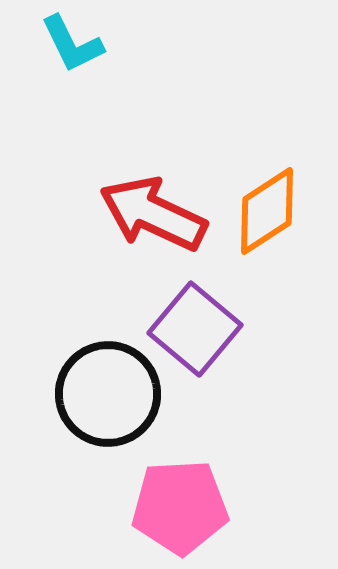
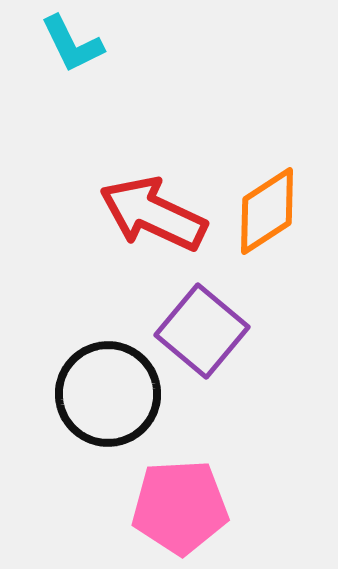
purple square: moved 7 px right, 2 px down
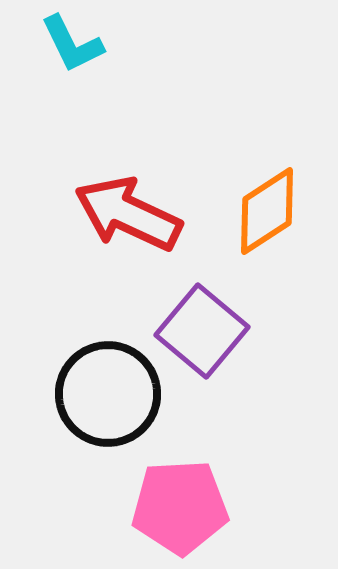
red arrow: moved 25 px left
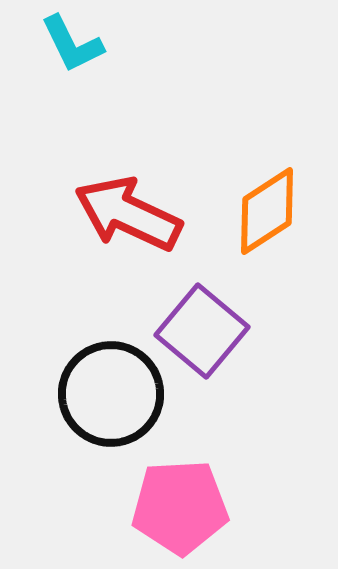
black circle: moved 3 px right
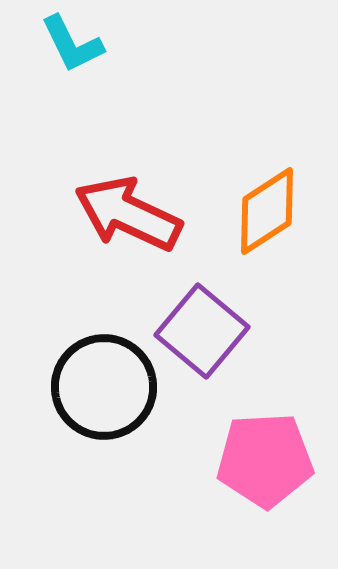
black circle: moved 7 px left, 7 px up
pink pentagon: moved 85 px right, 47 px up
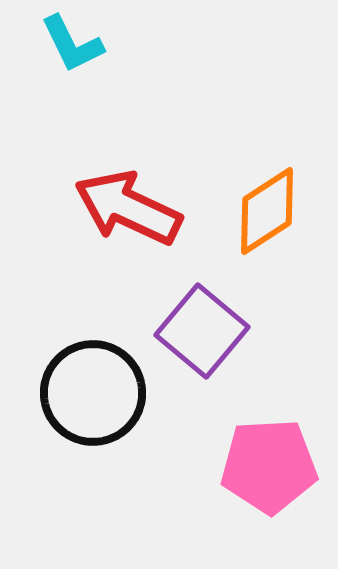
red arrow: moved 6 px up
black circle: moved 11 px left, 6 px down
pink pentagon: moved 4 px right, 6 px down
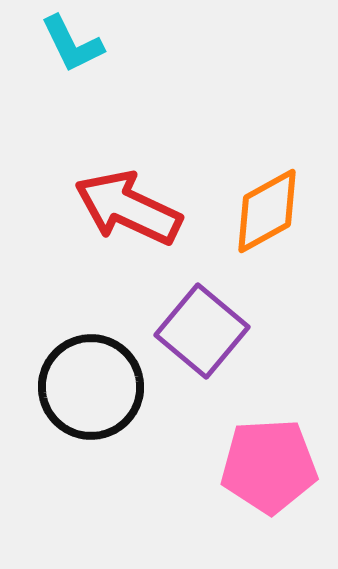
orange diamond: rotated 4 degrees clockwise
black circle: moved 2 px left, 6 px up
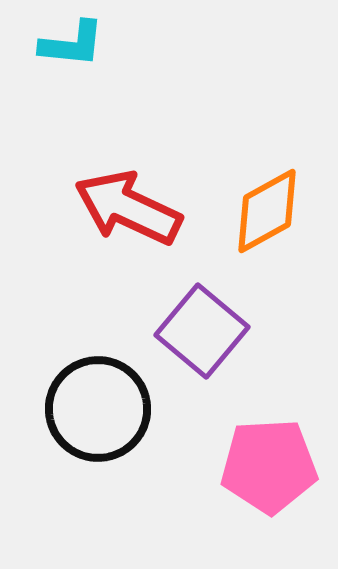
cyan L-shape: rotated 58 degrees counterclockwise
black circle: moved 7 px right, 22 px down
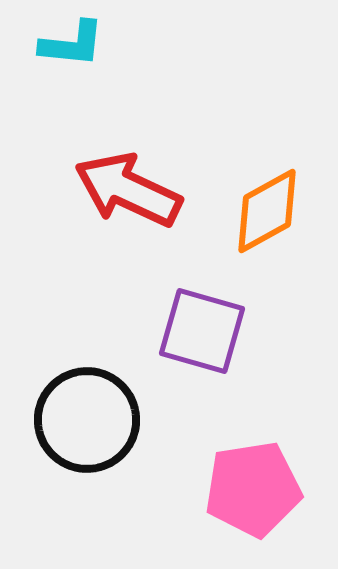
red arrow: moved 18 px up
purple square: rotated 24 degrees counterclockwise
black circle: moved 11 px left, 11 px down
pink pentagon: moved 16 px left, 23 px down; rotated 6 degrees counterclockwise
